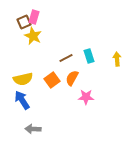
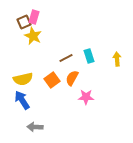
gray arrow: moved 2 px right, 2 px up
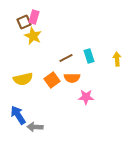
orange semicircle: rotated 119 degrees counterclockwise
blue arrow: moved 4 px left, 15 px down
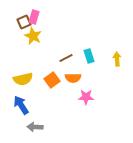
orange semicircle: moved 1 px right
blue arrow: moved 3 px right, 10 px up
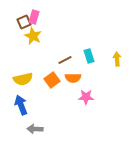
brown line: moved 1 px left, 2 px down
blue arrow: rotated 12 degrees clockwise
gray arrow: moved 2 px down
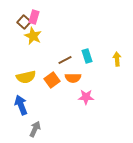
brown square: rotated 24 degrees counterclockwise
cyan rectangle: moved 2 px left
yellow semicircle: moved 3 px right, 2 px up
gray arrow: rotated 112 degrees clockwise
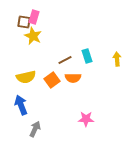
brown square: rotated 32 degrees counterclockwise
pink star: moved 22 px down
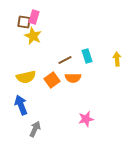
pink star: rotated 14 degrees counterclockwise
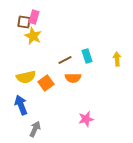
orange square: moved 6 px left, 3 px down
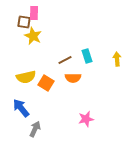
pink rectangle: moved 4 px up; rotated 16 degrees counterclockwise
orange square: rotated 21 degrees counterclockwise
blue arrow: moved 3 px down; rotated 18 degrees counterclockwise
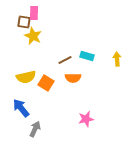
cyan rectangle: rotated 56 degrees counterclockwise
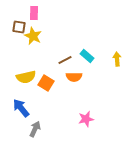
brown square: moved 5 px left, 5 px down
cyan rectangle: rotated 24 degrees clockwise
orange semicircle: moved 1 px right, 1 px up
